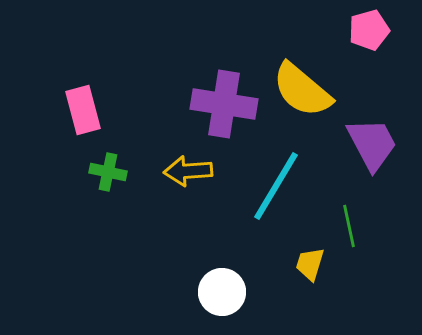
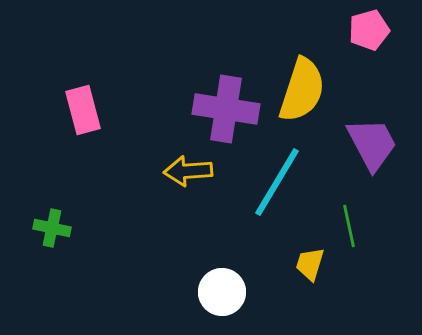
yellow semicircle: rotated 112 degrees counterclockwise
purple cross: moved 2 px right, 5 px down
green cross: moved 56 px left, 56 px down
cyan line: moved 1 px right, 4 px up
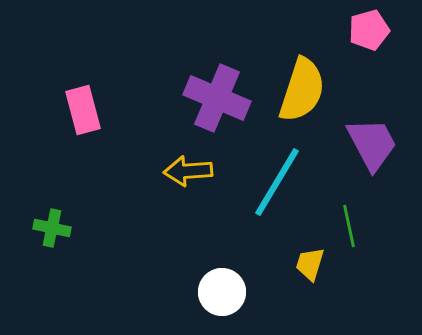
purple cross: moved 9 px left, 11 px up; rotated 14 degrees clockwise
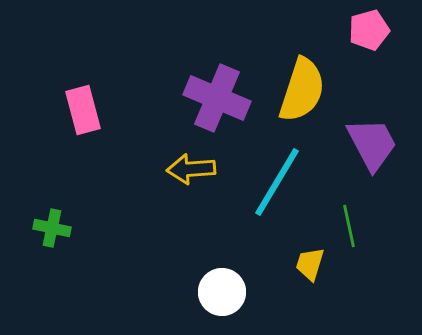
yellow arrow: moved 3 px right, 2 px up
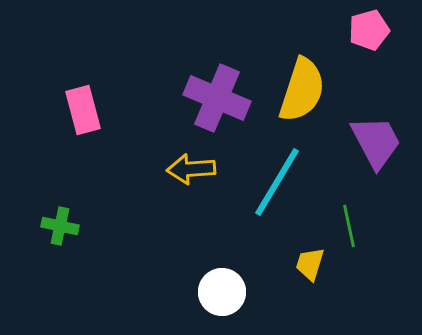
purple trapezoid: moved 4 px right, 2 px up
green cross: moved 8 px right, 2 px up
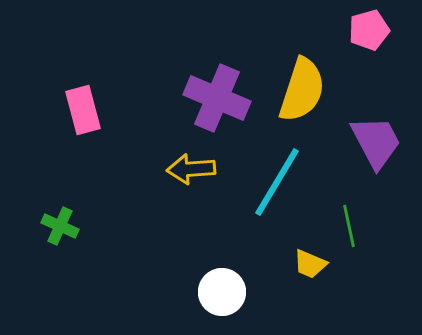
green cross: rotated 12 degrees clockwise
yellow trapezoid: rotated 84 degrees counterclockwise
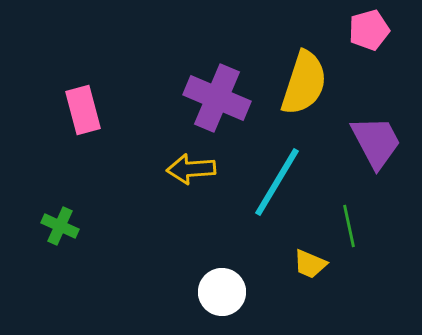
yellow semicircle: moved 2 px right, 7 px up
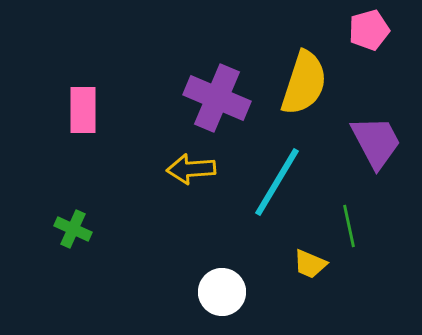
pink rectangle: rotated 15 degrees clockwise
green cross: moved 13 px right, 3 px down
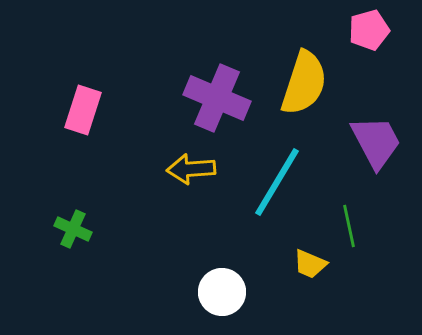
pink rectangle: rotated 18 degrees clockwise
